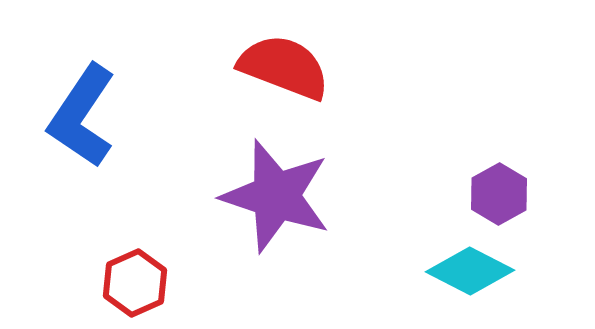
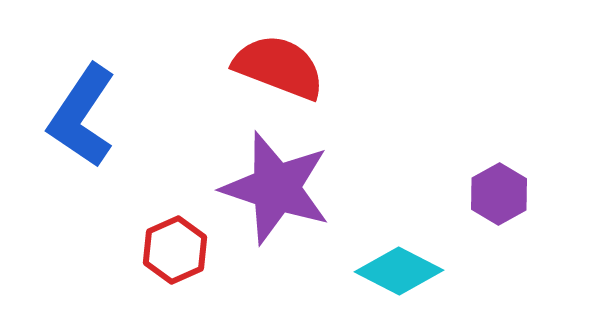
red semicircle: moved 5 px left
purple star: moved 8 px up
cyan diamond: moved 71 px left
red hexagon: moved 40 px right, 33 px up
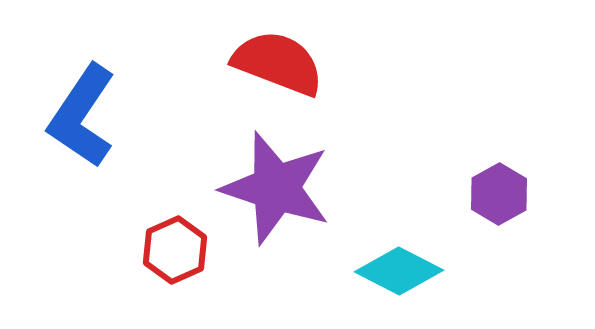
red semicircle: moved 1 px left, 4 px up
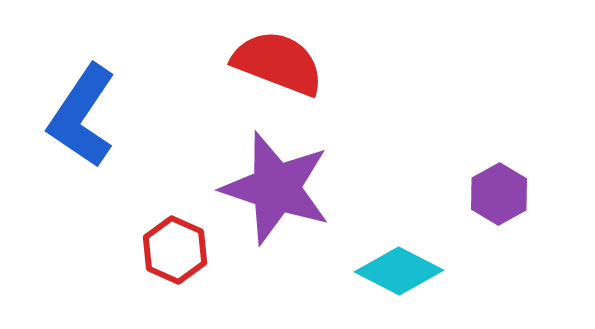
red hexagon: rotated 12 degrees counterclockwise
